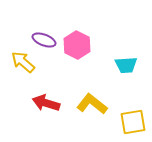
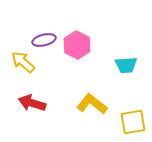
purple ellipse: rotated 35 degrees counterclockwise
red arrow: moved 14 px left
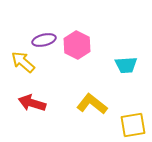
yellow square: moved 3 px down
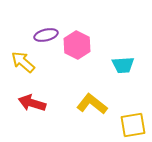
purple ellipse: moved 2 px right, 5 px up
cyan trapezoid: moved 3 px left
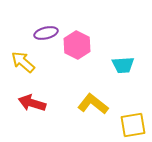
purple ellipse: moved 2 px up
yellow L-shape: moved 1 px right
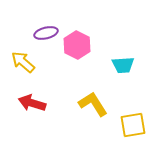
yellow L-shape: rotated 20 degrees clockwise
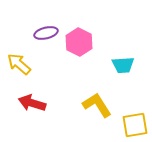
pink hexagon: moved 2 px right, 3 px up
yellow arrow: moved 4 px left, 2 px down
yellow L-shape: moved 4 px right, 1 px down
yellow square: moved 2 px right
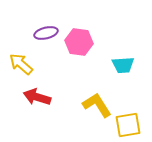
pink hexagon: rotated 20 degrees counterclockwise
yellow arrow: moved 2 px right
red arrow: moved 5 px right, 6 px up
yellow square: moved 7 px left
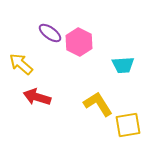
purple ellipse: moved 4 px right; rotated 50 degrees clockwise
pink hexagon: rotated 20 degrees clockwise
yellow L-shape: moved 1 px right, 1 px up
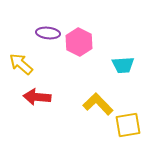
purple ellipse: moved 2 px left; rotated 30 degrees counterclockwise
red arrow: rotated 12 degrees counterclockwise
yellow L-shape: rotated 12 degrees counterclockwise
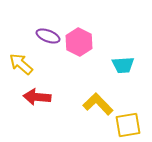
purple ellipse: moved 3 px down; rotated 15 degrees clockwise
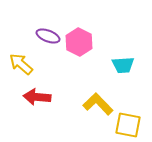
yellow square: rotated 20 degrees clockwise
